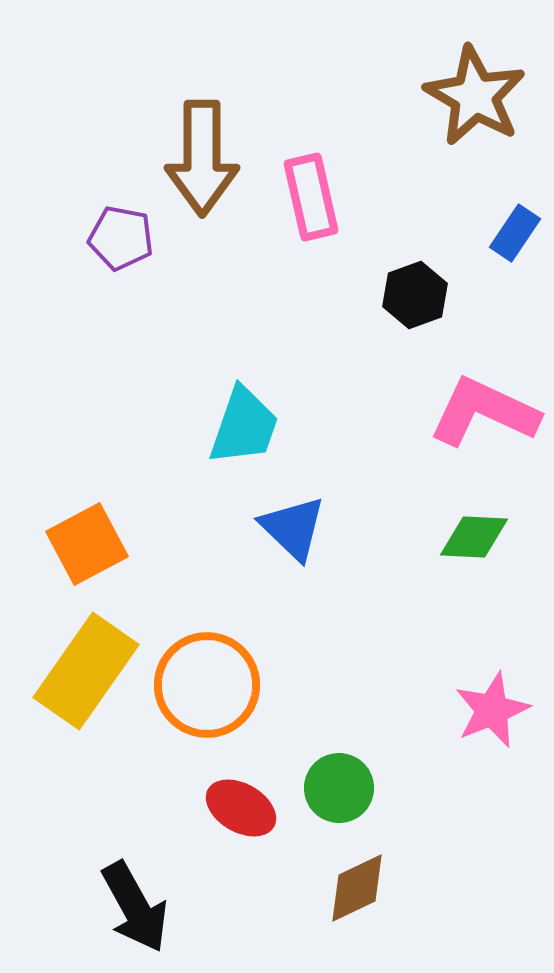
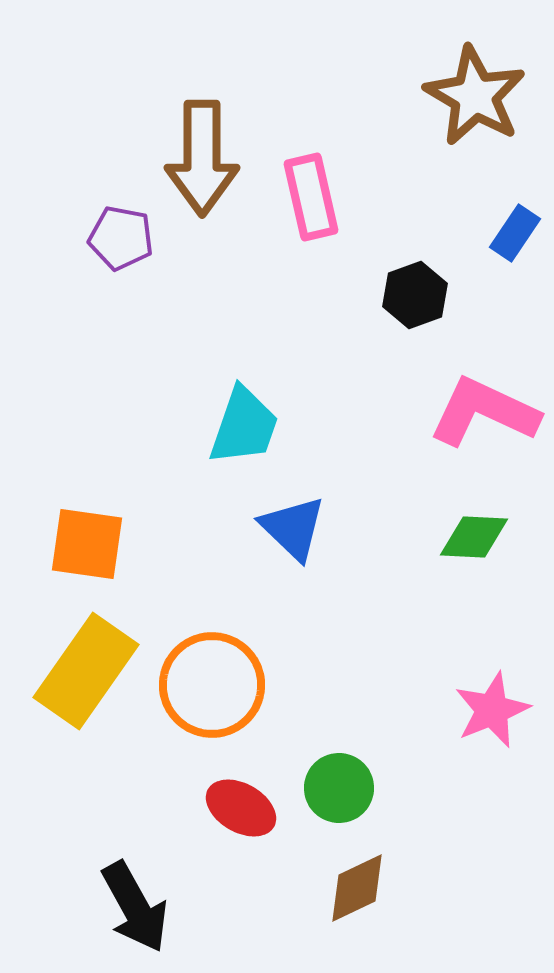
orange square: rotated 36 degrees clockwise
orange circle: moved 5 px right
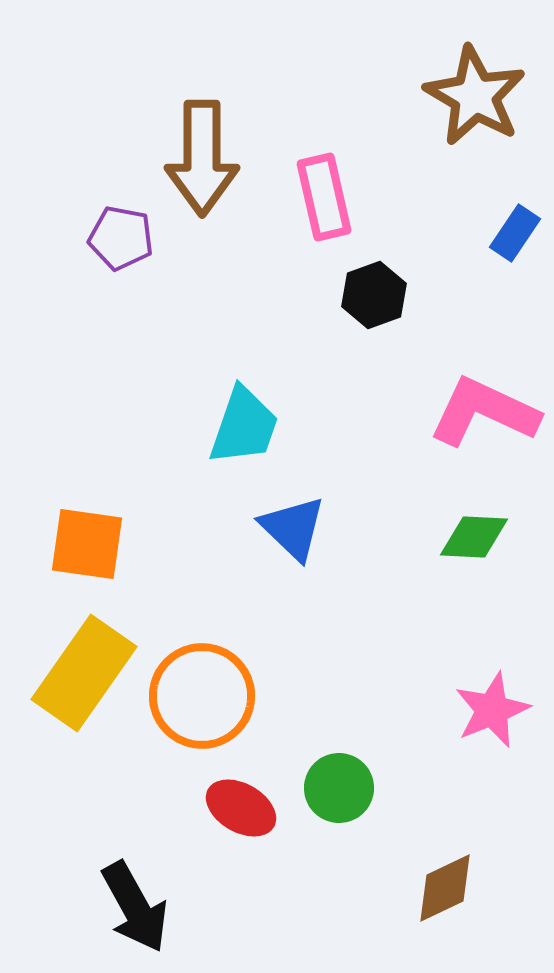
pink rectangle: moved 13 px right
black hexagon: moved 41 px left
yellow rectangle: moved 2 px left, 2 px down
orange circle: moved 10 px left, 11 px down
brown diamond: moved 88 px right
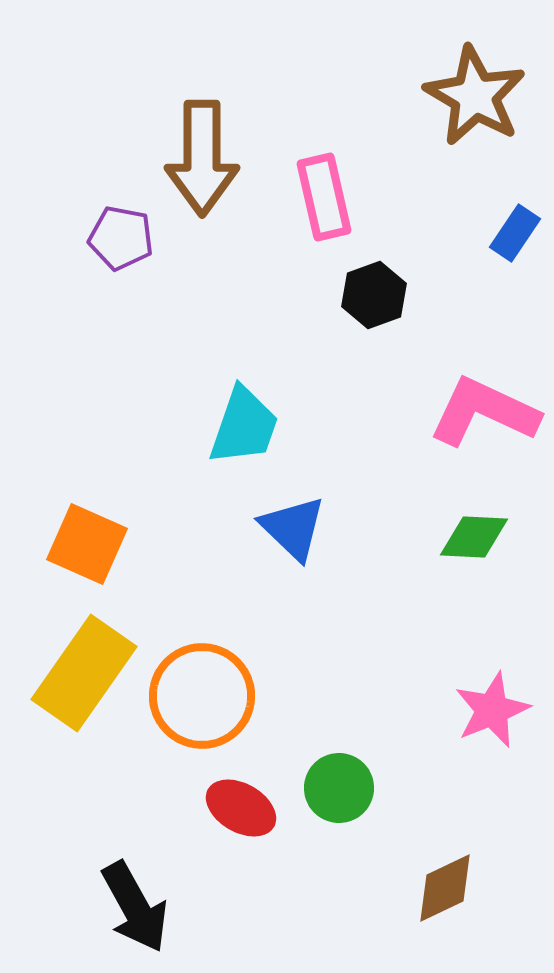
orange square: rotated 16 degrees clockwise
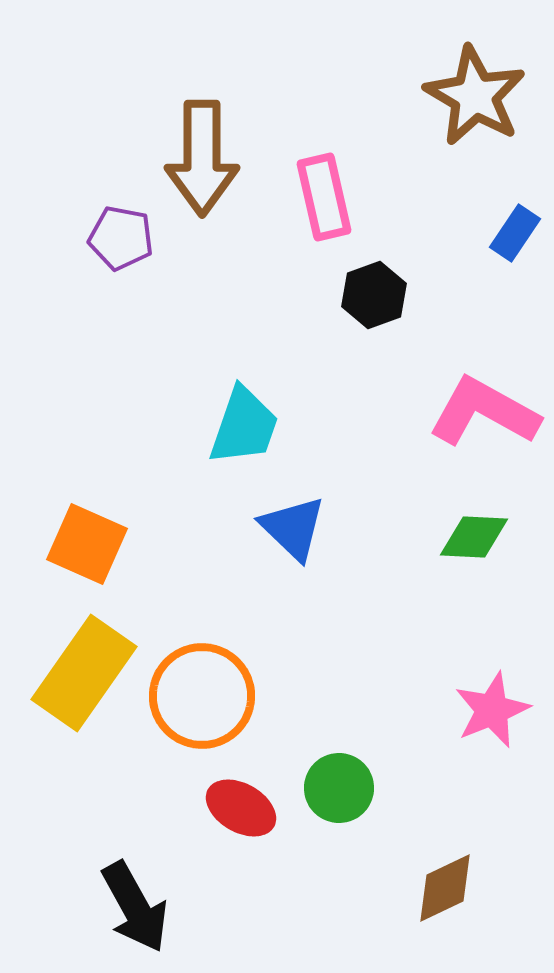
pink L-shape: rotated 4 degrees clockwise
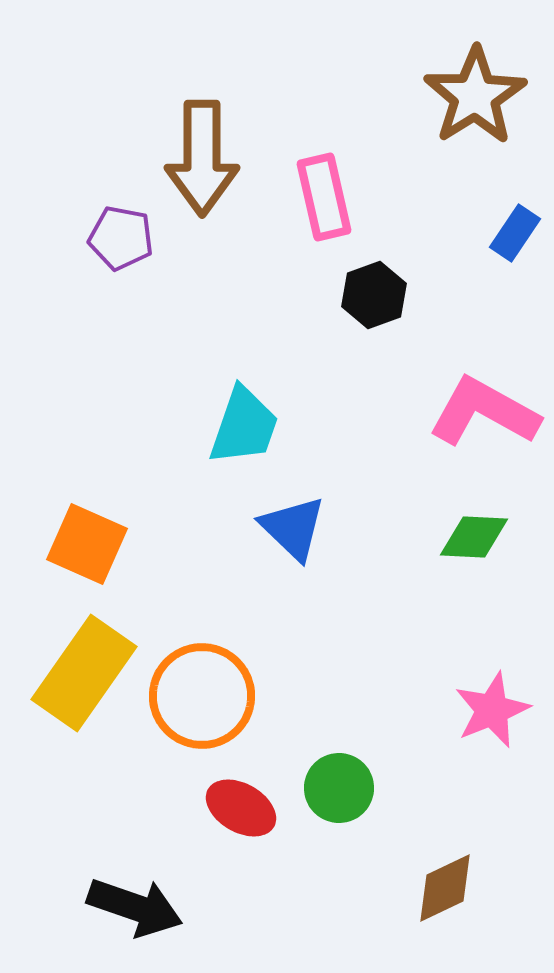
brown star: rotated 10 degrees clockwise
black arrow: rotated 42 degrees counterclockwise
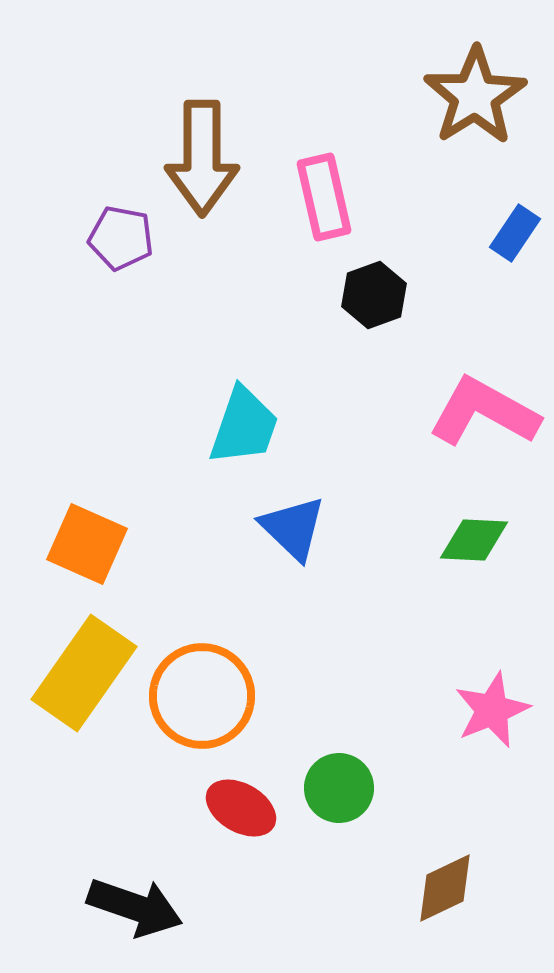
green diamond: moved 3 px down
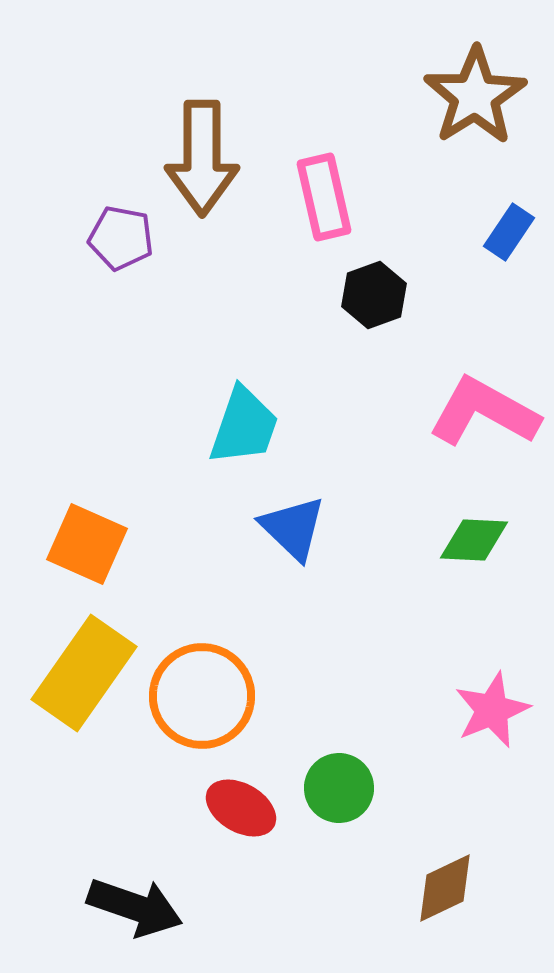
blue rectangle: moved 6 px left, 1 px up
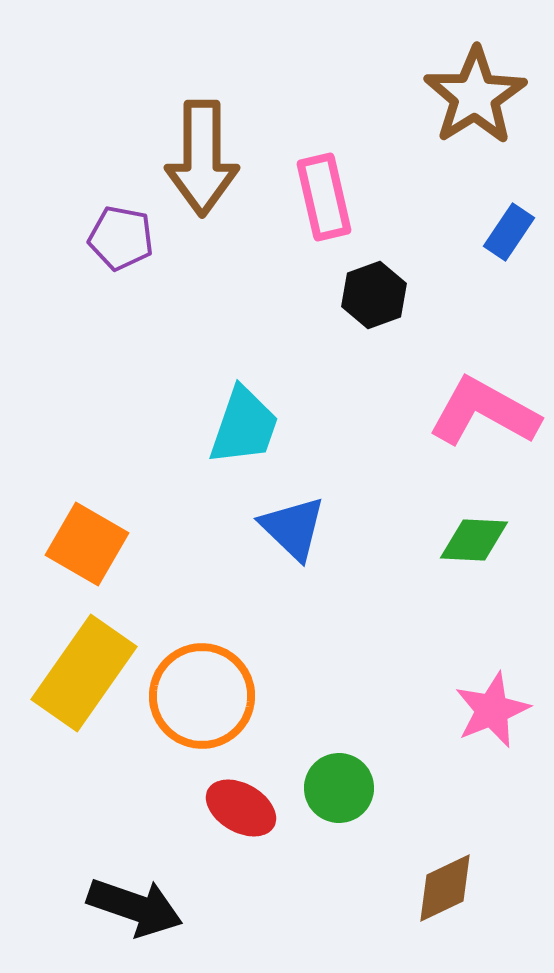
orange square: rotated 6 degrees clockwise
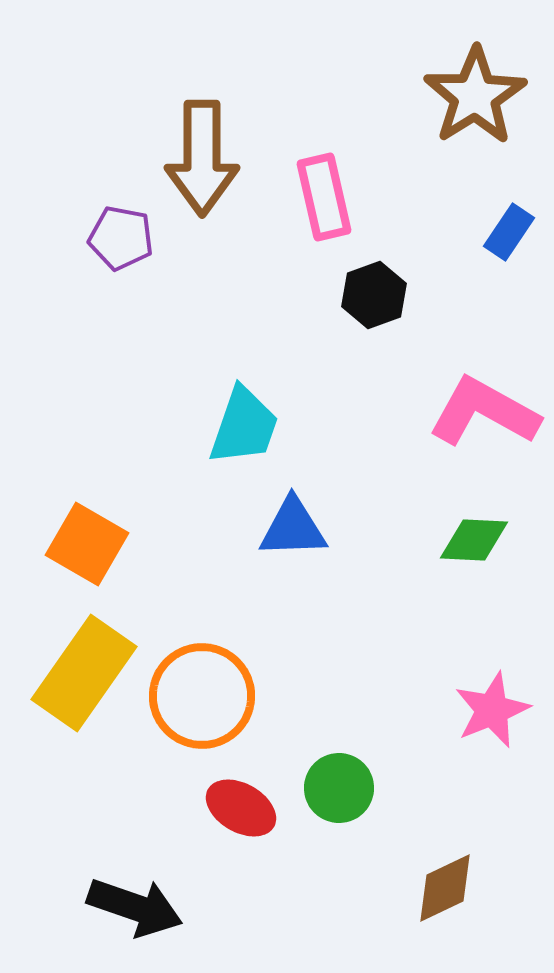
blue triangle: rotated 46 degrees counterclockwise
